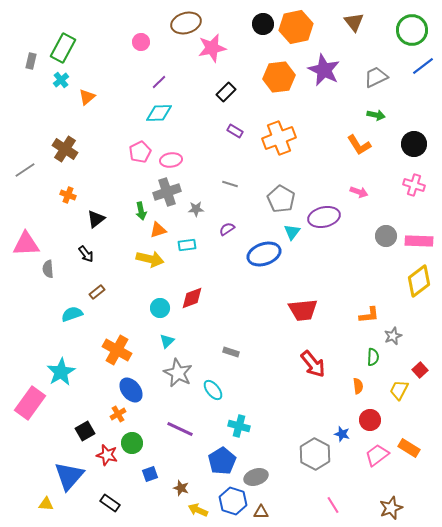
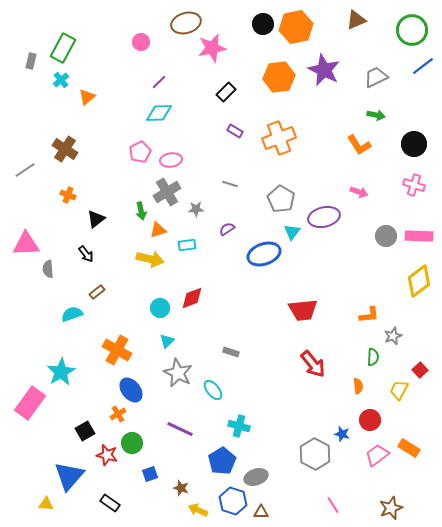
brown triangle at (354, 22): moved 2 px right, 2 px up; rotated 45 degrees clockwise
gray cross at (167, 192): rotated 12 degrees counterclockwise
pink rectangle at (419, 241): moved 5 px up
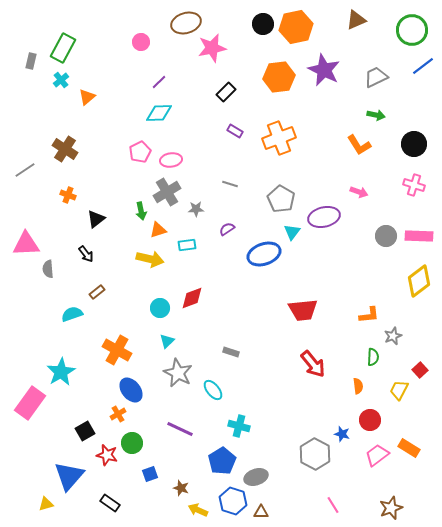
yellow triangle at (46, 504): rotated 21 degrees counterclockwise
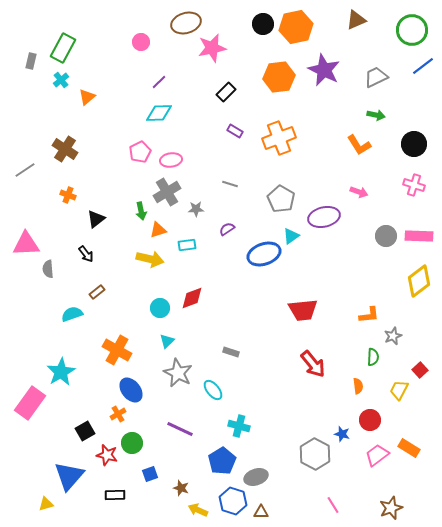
cyan triangle at (292, 232): moved 1 px left, 4 px down; rotated 18 degrees clockwise
black rectangle at (110, 503): moved 5 px right, 8 px up; rotated 36 degrees counterclockwise
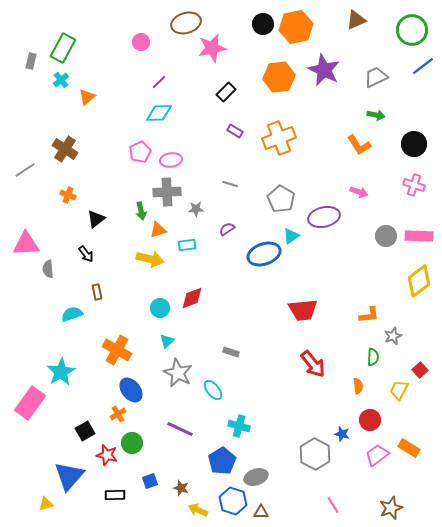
gray cross at (167, 192): rotated 28 degrees clockwise
brown rectangle at (97, 292): rotated 63 degrees counterclockwise
blue square at (150, 474): moved 7 px down
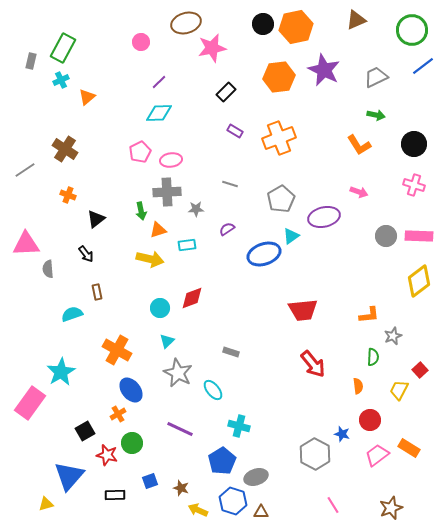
cyan cross at (61, 80): rotated 14 degrees clockwise
gray pentagon at (281, 199): rotated 12 degrees clockwise
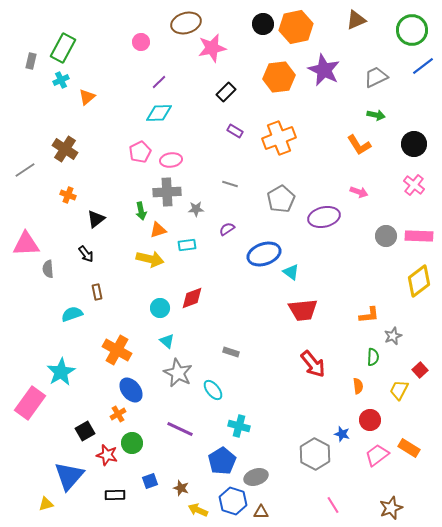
pink cross at (414, 185): rotated 20 degrees clockwise
cyan triangle at (291, 236): moved 36 px down; rotated 48 degrees counterclockwise
cyan triangle at (167, 341): rotated 35 degrees counterclockwise
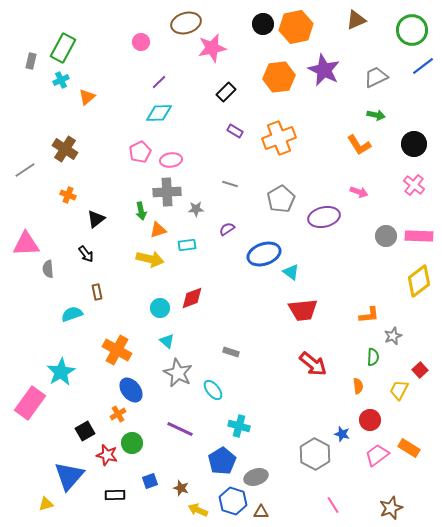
red arrow at (313, 364): rotated 12 degrees counterclockwise
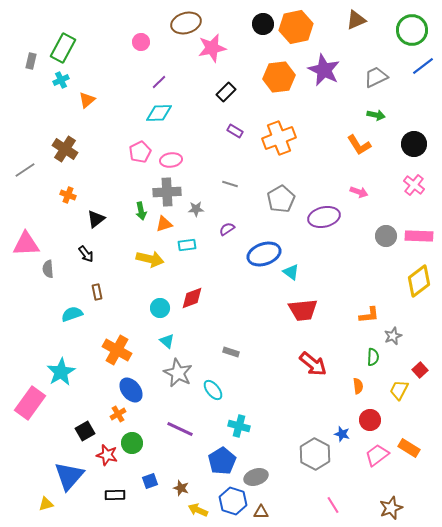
orange triangle at (87, 97): moved 3 px down
orange triangle at (158, 230): moved 6 px right, 6 px up
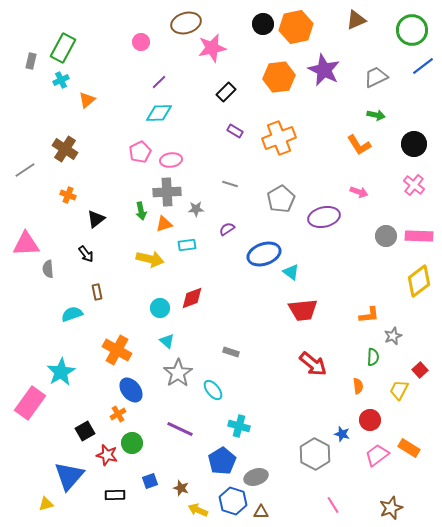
gray star at (178, 373): rotated 12 degrees clockwise
